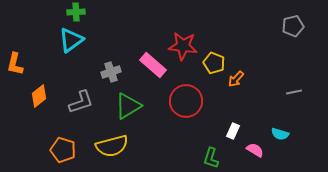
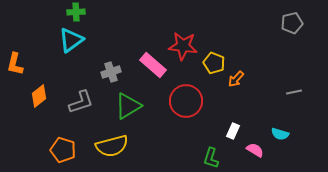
gray pentagon: moved 1 px left, 3 px up
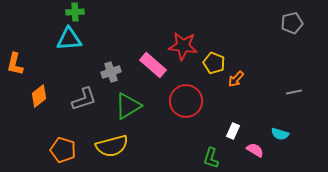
green cross: moved 1 px left
cyan triangle: moved 2 px left, 1 px up; rotated 32 degrees clockwise
gray L-shape: moved 3 px right, 3 px up
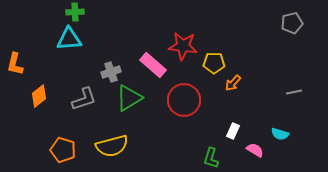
yellow pentagon: rotated 20 degrees counterclockwise
orange arrow: moved 3 px left, 4 px down
red circle: moved 2 px left, 1 px up
green triangle: moved 1 px right, 8 px up
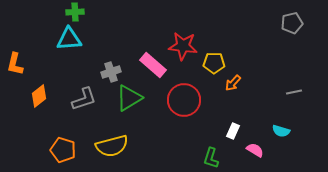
cyan semicircle: moved 1 px right, 3 px up
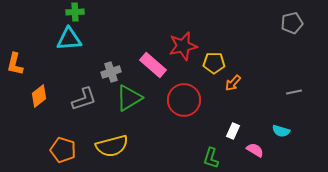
red star: rotated 20 degrees counterclockwise
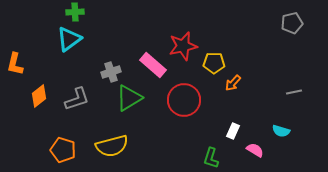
cyan triangle: rotated 32 degrees counterclockwise
gray L-shape: moved 7 px left
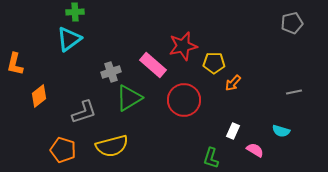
gray L-shape: moved 7 px right, 13 px down
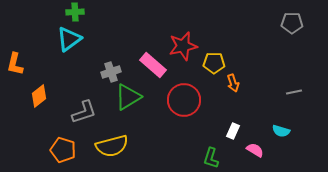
gray pentagon: rotated 15 degrees clockwise
orange arrow: rotated 60 degrees counterclockwise
green triangle: moved 1 px left, 1 px up
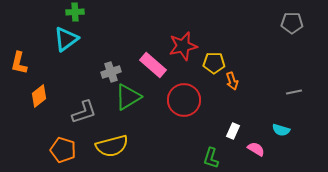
cyan triangle: moved 3 px left
orange L-shape: moved 4 px right, 1 px up
orange arrow: moved 1 px left, 2 px up
cyan semicircle: moved 1 px up
pink semicircle: moved 1 px right, 1 px up
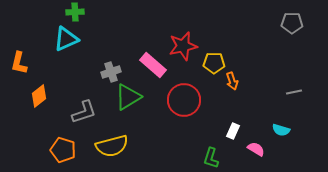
cyan triangle: rotated 12 degrees clockwise
